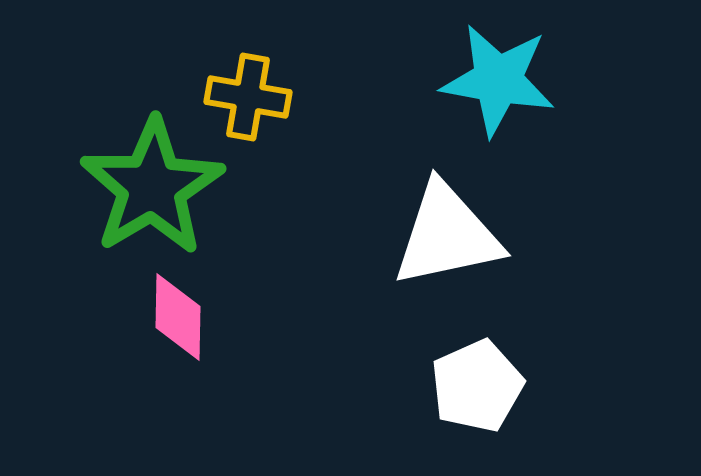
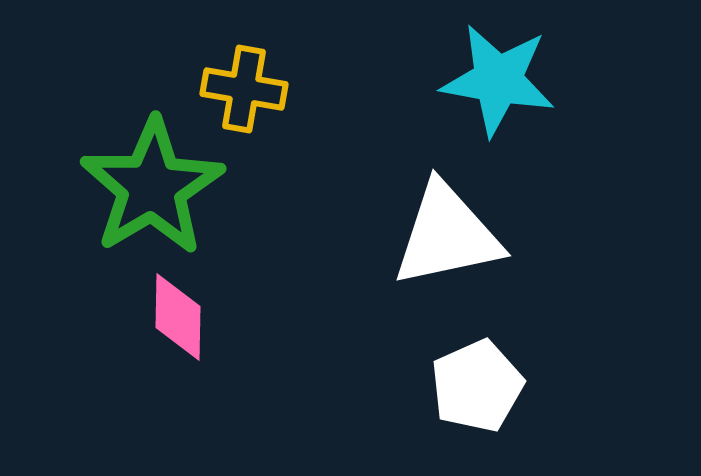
yellow cross: moved 4 px left, 8 px up
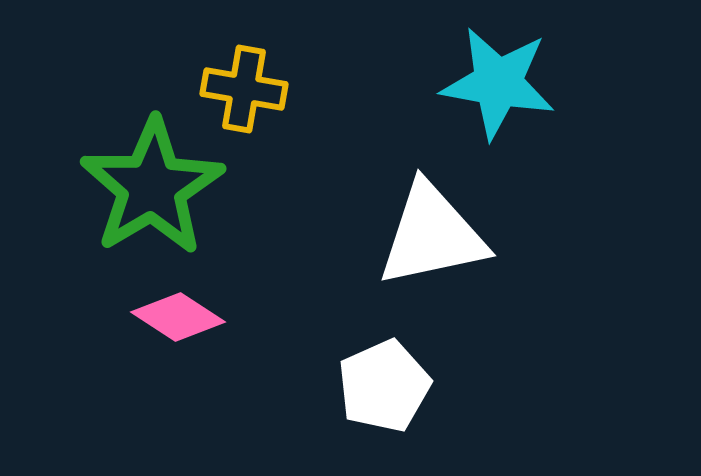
cyan star: moved 3 px down
white triangle: moved 15 px left
pink diamond: rotated 58 degrees counterclockwise
white pentagon: moved 93 px left
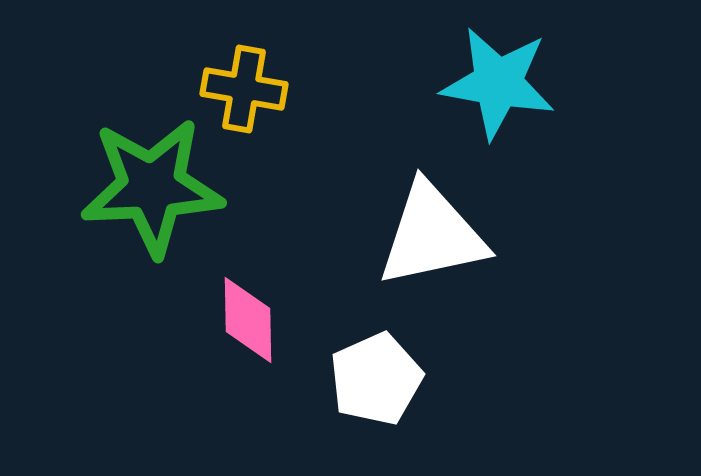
green star: rotated 28 degrees clockwise
pink diamond: moved 70 px right, 3 px down; rotated 56 degrees clockwise
white pentagon: moved 8 px left, 7 px up
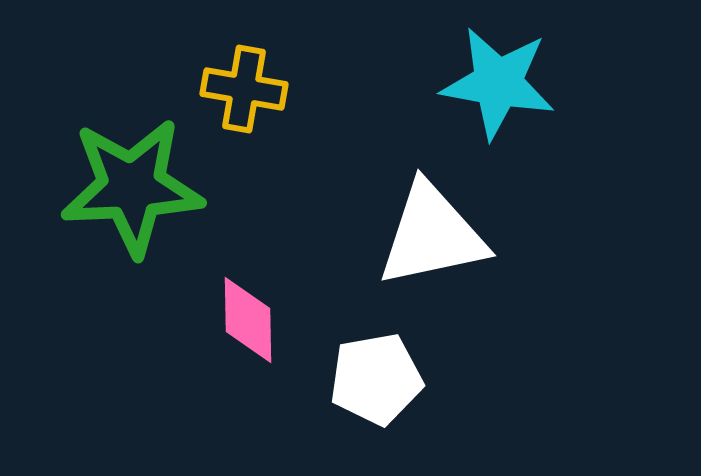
green star: moved 20 px left
white pentagon: rotated 14 degrees clockwise
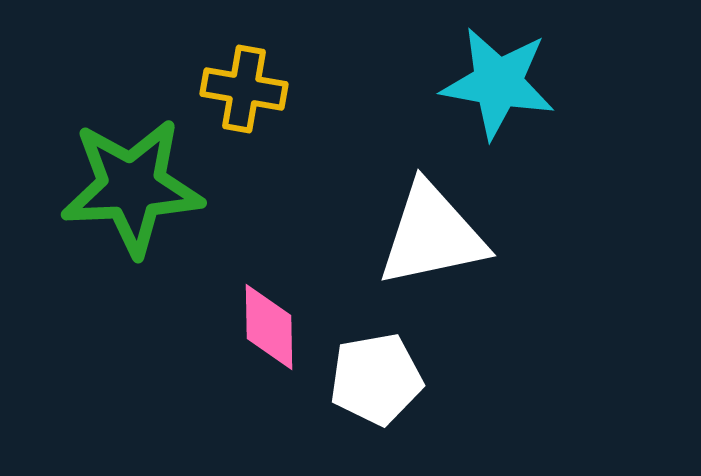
pink diamond: moved 21 px right, 7 px down
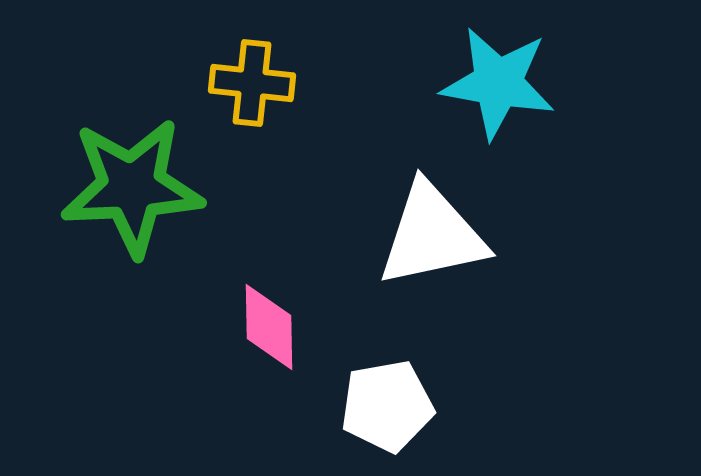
yellow cross: moved 8 px right, 6 px up; rotated 4 degrees counterclockwise
white pentagon: moved 11 px right, 27 px down
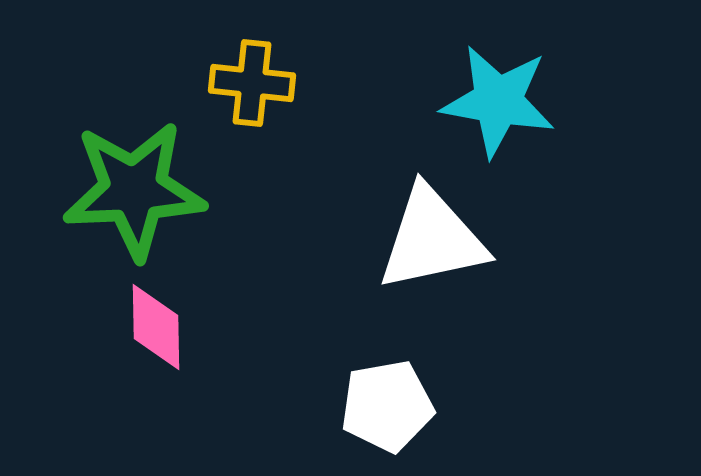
cyan star: moved 18 px down
green star: moved 2 px right, 3 px down
white triangle: moved 4 px down
pink diamond: moved 113 px left
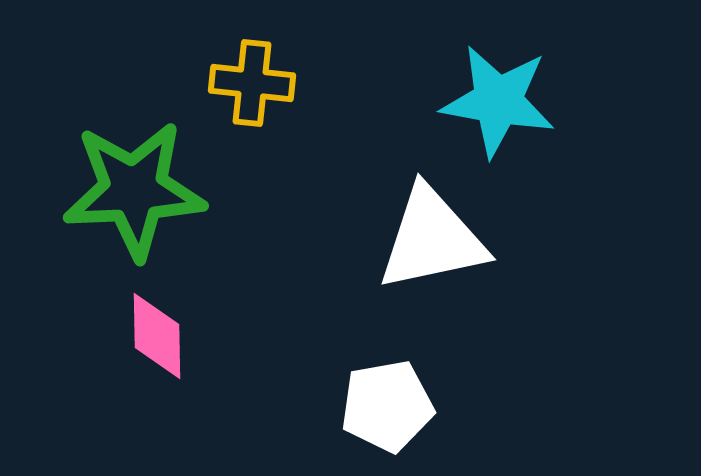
pink diamond: moved 1 px right, 9 px down
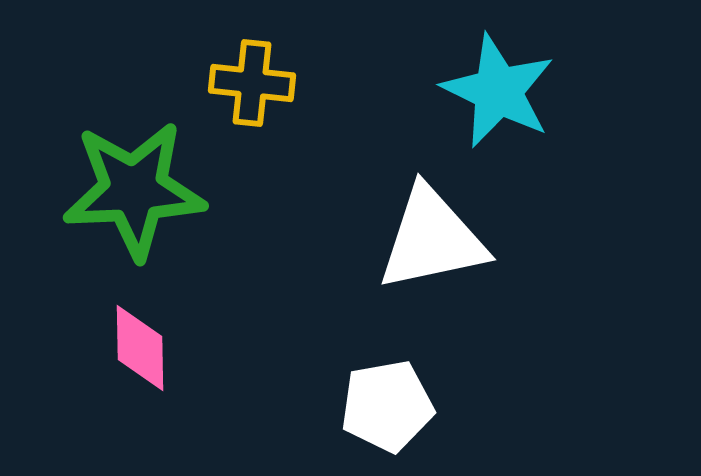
cyan star: moved 10 px up; rotated 16 degrees clockwise
pink diamond: moved 17 px left, 12 px down
